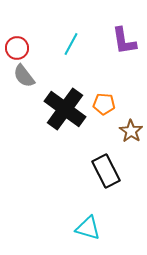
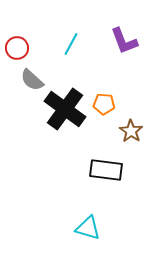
purple L-shape: rotated 12 degrees counterclockwise
gray semicircle: moved 8 px right, 4 px down; rotated 10 degrees counterclockwise
black rectangle: moved 1 px up; rotated 56 degrees counterclockwise
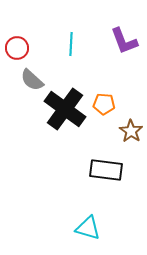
cyan line: rotated 25 degrees counterclockwise
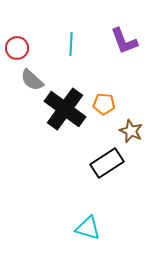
brown star: rotated 10 degrees counterclockwise
black rectangle: moved 1 px right, 7 px up; rotated 40 degrees counterclockwise
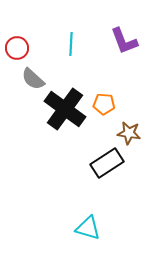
gray semicircle: moved 1 px right, 1 px up
brown star: moved 2 px left, 2 px down; rotated 15 degrees counterclockwise
